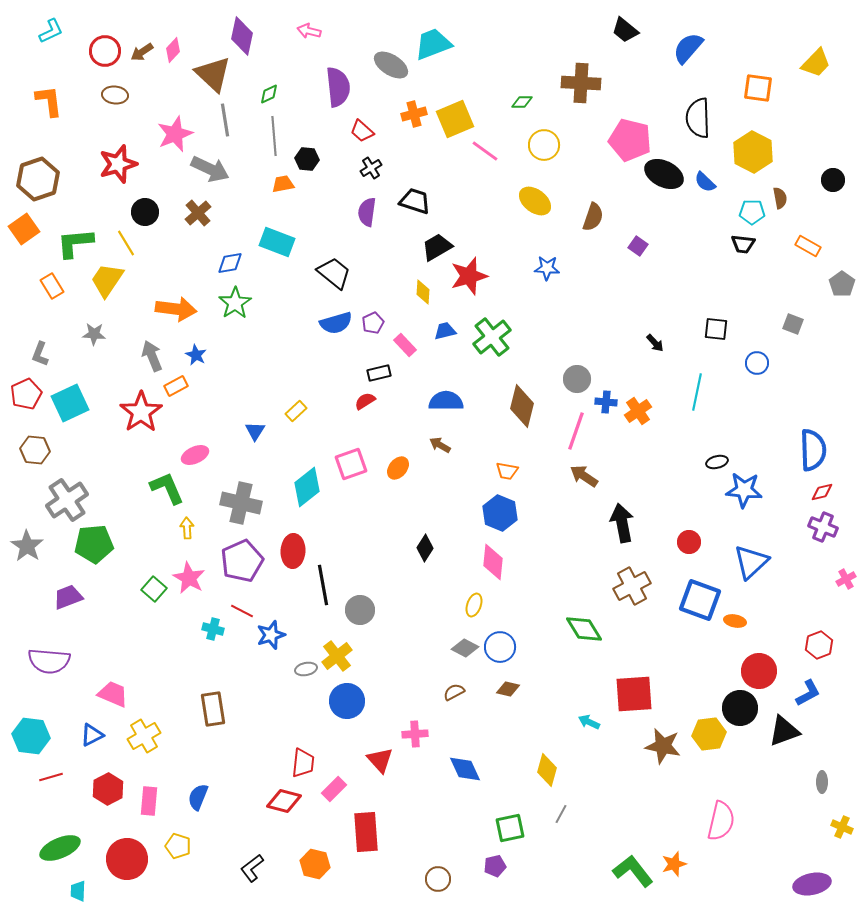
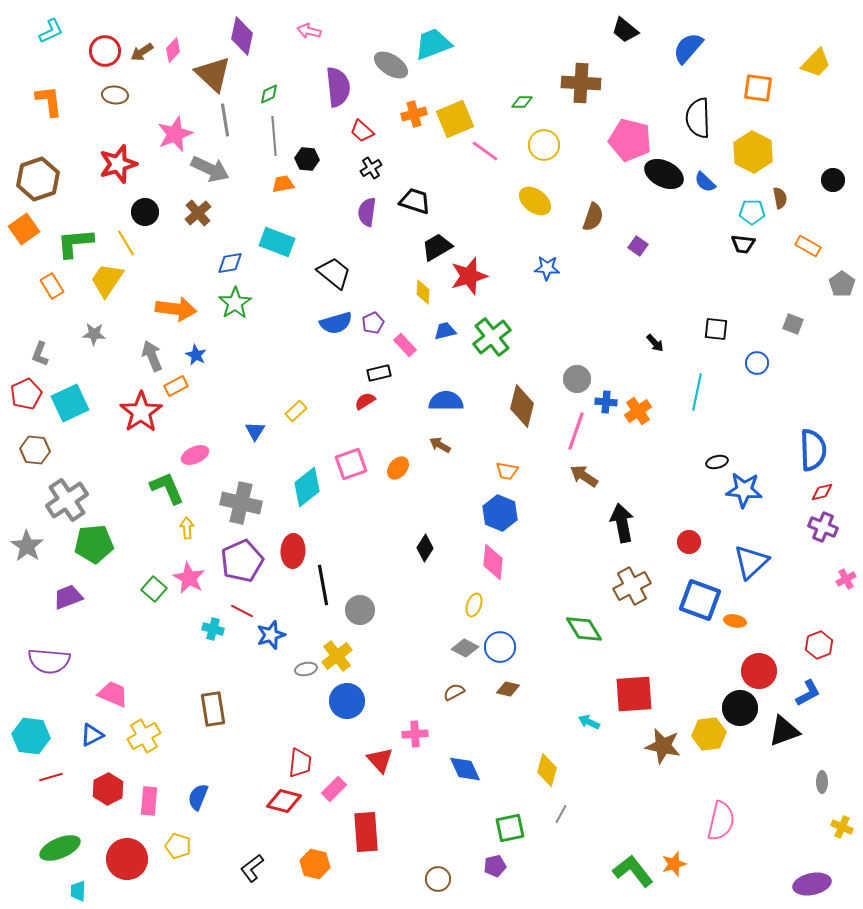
red trapezoid at (303, 763): moved 3 px left
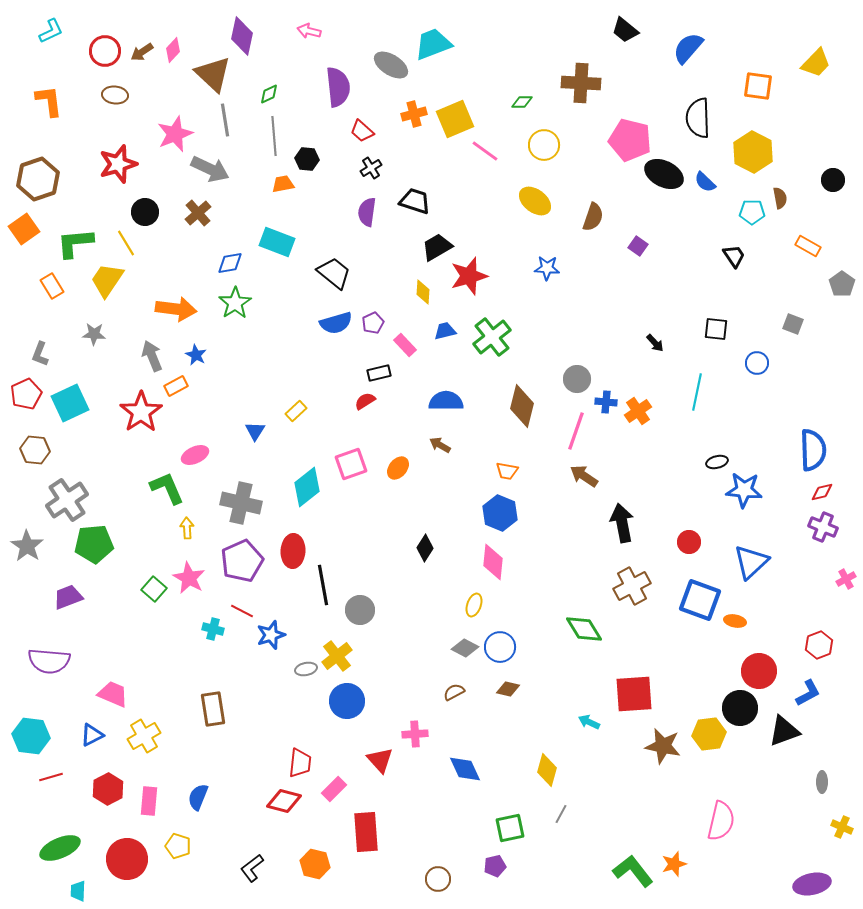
orange square at (758, 88): moved 2 px up
black trapezoid at (743, 244): moved 9 px left, 12 px down; rotated 130 degrees counterclockwise
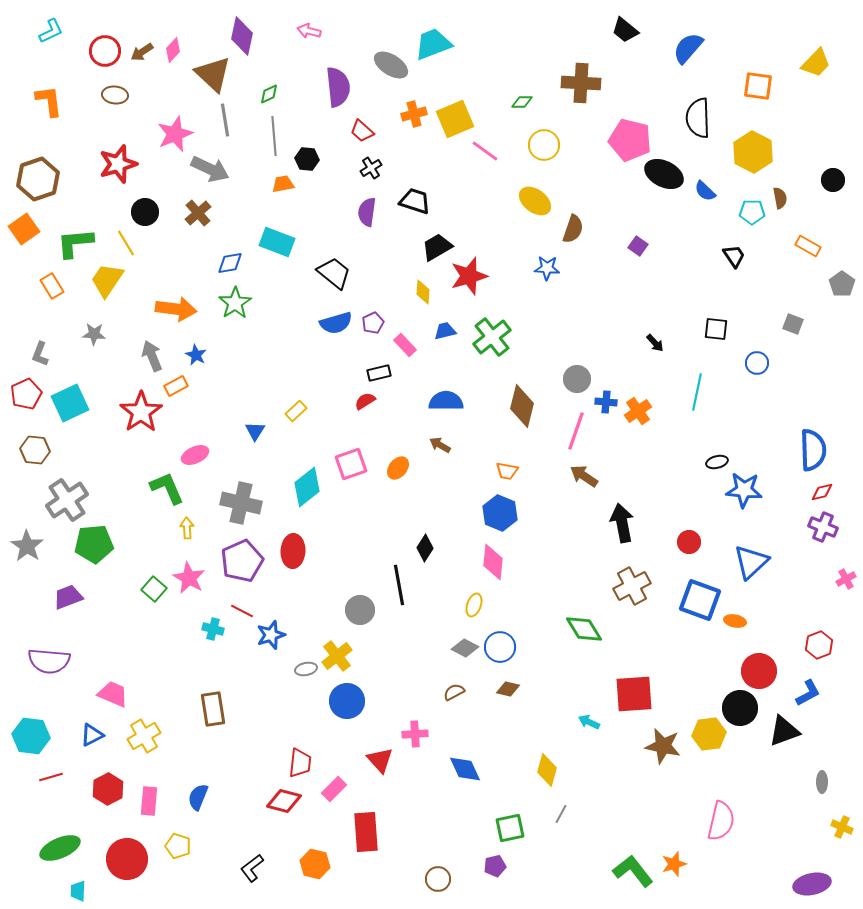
blue semicircle at (705, 182): moved 9 px down
brown semicircle at (593, 217): moved 20 px left, 12 px down
black line at (323, 585): moved 76 px right
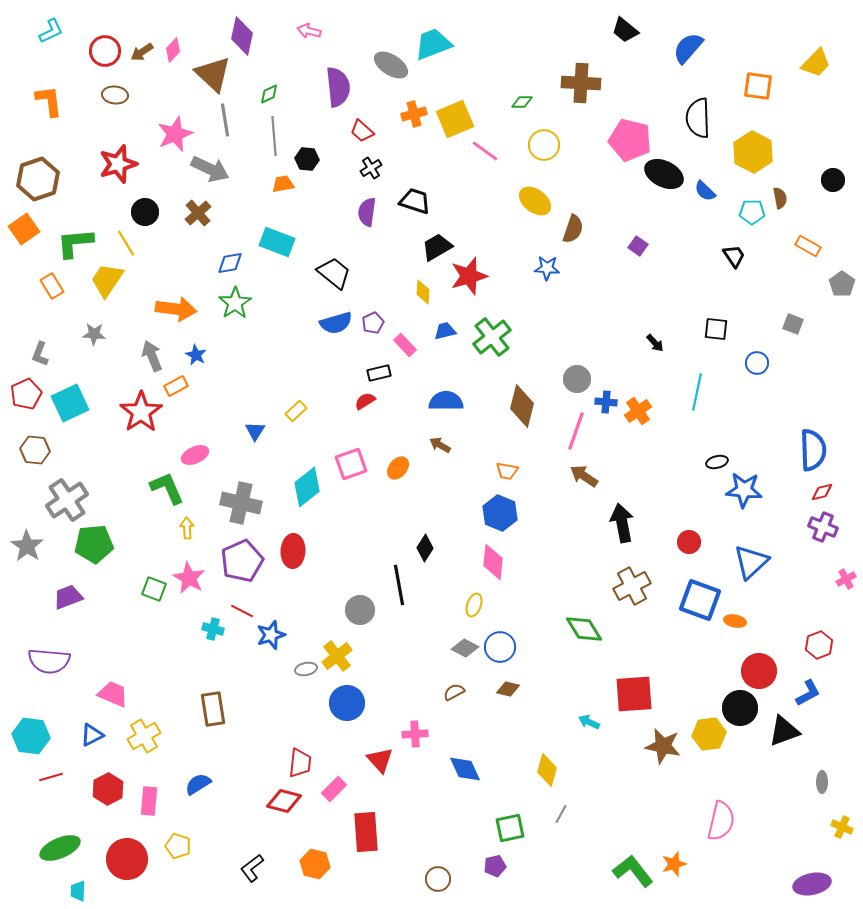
green square at (154, 589): rotated 20 degrees counterclockwise
blue circle at (347, 701): moved 2 px down
blue semicircle at (198, 797): moved 13 px up; rotated 36 degrees clockwise
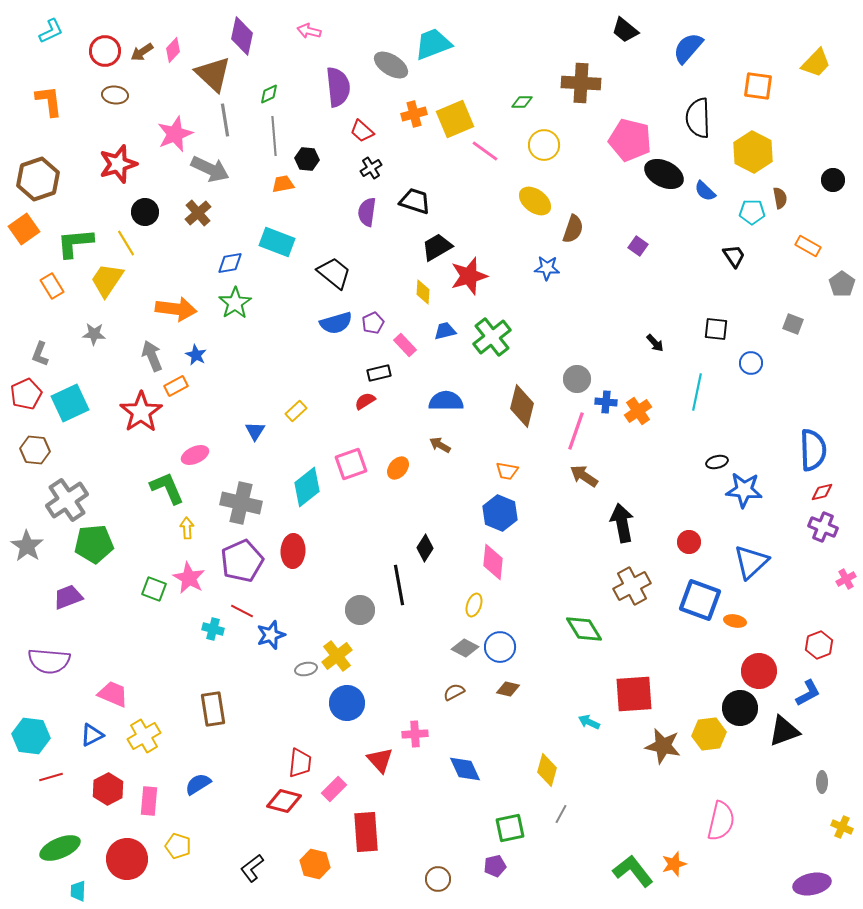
blue circle at (757, 363): moved 6 px left
